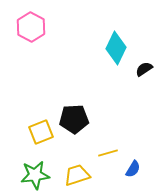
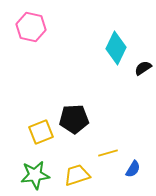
pink hexagon: rotated 16 degrees counterclockwise
black semicircle: moved 1 px left, 1 px up
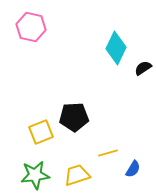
black pentagon: moved 2 px up
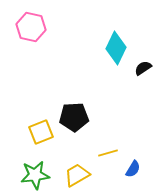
yellow trapezoid: rotated 12 degrees counterclockwise
